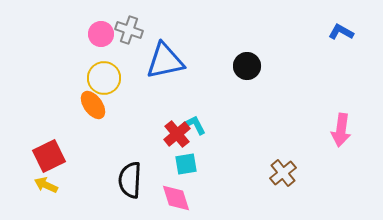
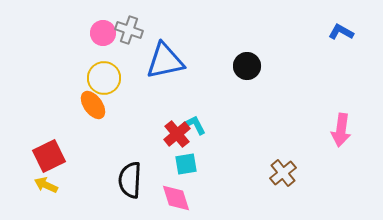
pink circle: moved 2 px right, 1 px up
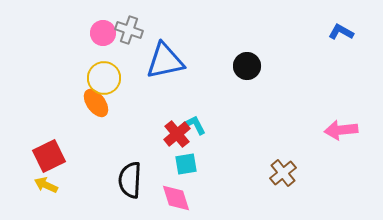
orange ellipse: moved 3 px right, 2 px up
pink arrow: rotated 76 degrees clockwise
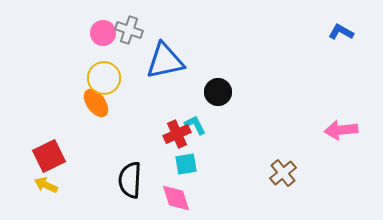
black circle: moved 29 px left, 26 px down
red cross: rotated 16 degrees clockwise
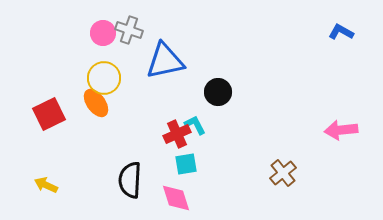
red square: moved 42 px up
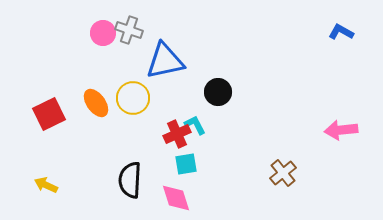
yellow circle: moved 29 px right, 20 px down
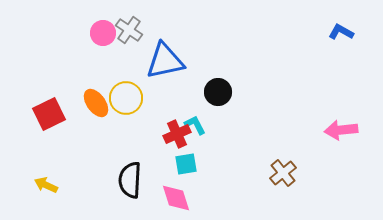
gray cross: rotated 16 degrees clockwise
yellow circle: moved 7 px left
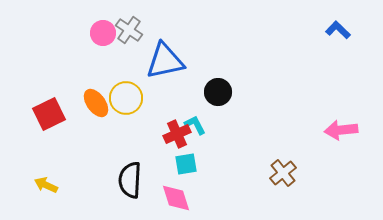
blue L-shape: moved 3 px left, 2 px up; rotated 15 degrees clockwise
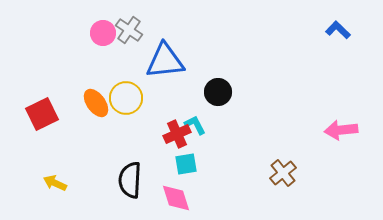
blue triangle: rotated 6 degrees clockwise
red square: moved 7 px left
yellow arrow: moved 9 px right, 2 px up
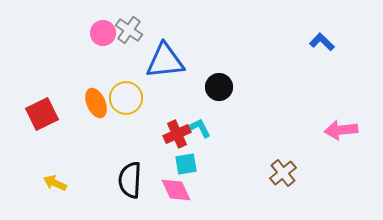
blue L-shape: moved 16 px left, 12 px down
black circle: moved 1 px right, 5 px up
orange ellipse: rotated 12 degrees clockwise
cyan L-shape: moved 5 px right, 3 px down
pink diamond: moved 8 px up; rotated 8 degrees counterclockwise
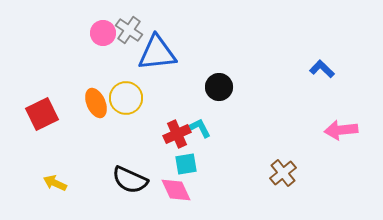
blue L-shape: moved 27 px down
blue triangle: moved 8 px left, 8 px up
black semicircle: rotated 69 degrees counterclockwise
